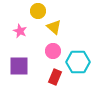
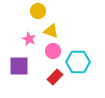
yellow triangle: moved 3 px left, 4 px down; rotated 21 degrees counterclockwise
pink star: moved 9 px right, 8 px down
red rectangle: rotated 21 degrees clockwise
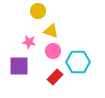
pink star: moved 3 px down; rotated 16 degrees counterclockwise
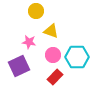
yellow circle: moved 2 px left
pink circle: moved 4 px down
cyan hexagon: moved 1 px left, 5 px up
purple square: rotated 25 degrees counterclockwise
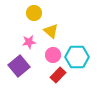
yellow circle: moved 2 px left, 2 px down
yellow triangle: rotated 21 degrees clockwise
pink star: rotated 16 degrees counterclockwise
purple square: rotated 15 degrees counterclockwise
red rectangle: moved 3 px right, 2 px up
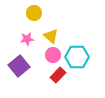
yellow triangle: moved 5 px down
pink star: moved 2 px left, 3 px up
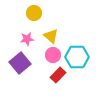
purple square: moved 1 px right, 3 px up
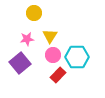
yellow triangle: moved 1 px left; rotated 21 degrees clockwise
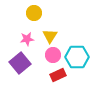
red rectangle: rotated 21 degrees clockwise
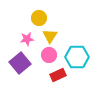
yellow circle: moved 5 px right, 5 px down
pink circle: moved 4 px left
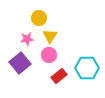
cyan hexagon: moved 10 px right, 11 px down
red rectangle: moved 1 px right, 1 px down; rotated 14 degrees counterclockwise
